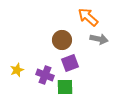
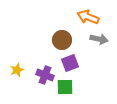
orange arrow: rotated 20 degrees counterclockwise
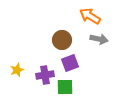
orange arrow: moved 2 px right, 1 px up; rotated 10 degrees clockwise
purple cross: rotated 30 degrees counterclockwise
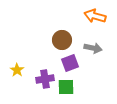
orange arrow: moved 5 px right; rotated 15 degrees counterclockwise
gray arrow: moved 6 px left, 9 px down
yellow star: rotated 16 degrees counterclockwise
purple cross: moved 4 px down
green square: moved 1 px right
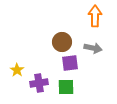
orange arrow: rotated 75 degrees clockwise
brown circle: moved 2 px down
purple square: rotated 12 degrees clockwise
purple cross: moved 6 px left, 4 px down
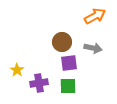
orange arrow: rotated 60 degrees clockwise
purple square: moved 1 px left
green square: moved 2 px right, 1 px up
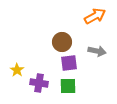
gray arrow: moved 4 px right, 3 px down
purple cross: rotated 18 degrees clockwise
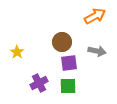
yellow star: moved 18 px up
purple cross: rotated 36 degrees counterclockwise
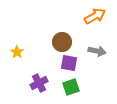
purple square: rotated 18 degrees clockwise
green square: moved 3 px right, 1 px down; rotated 18 degrees counterclockwise
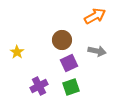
brown circle: moved 2 px up
purple square: rotated 36 degrees counterclockwise
purple cross: moved 3 px down
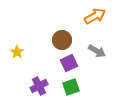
gray arrow: rotated 18 degrees clockwise
